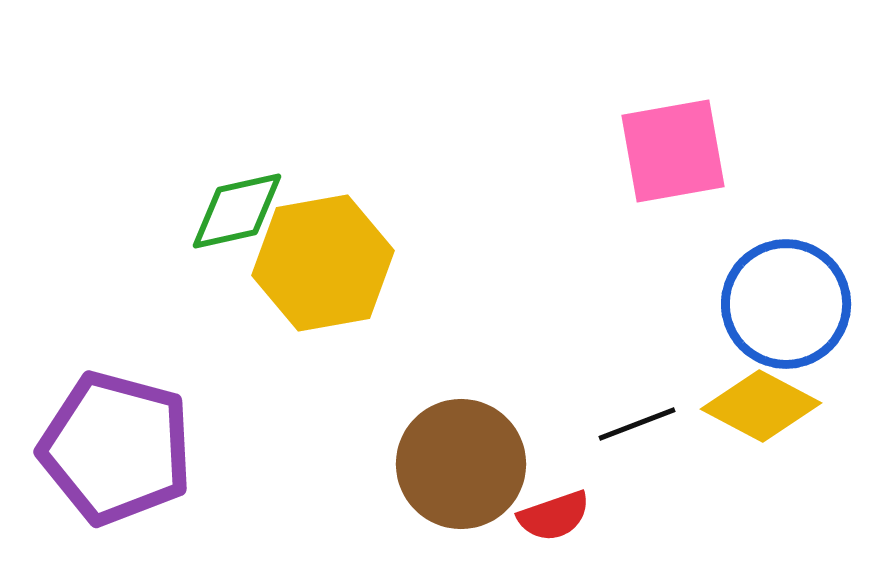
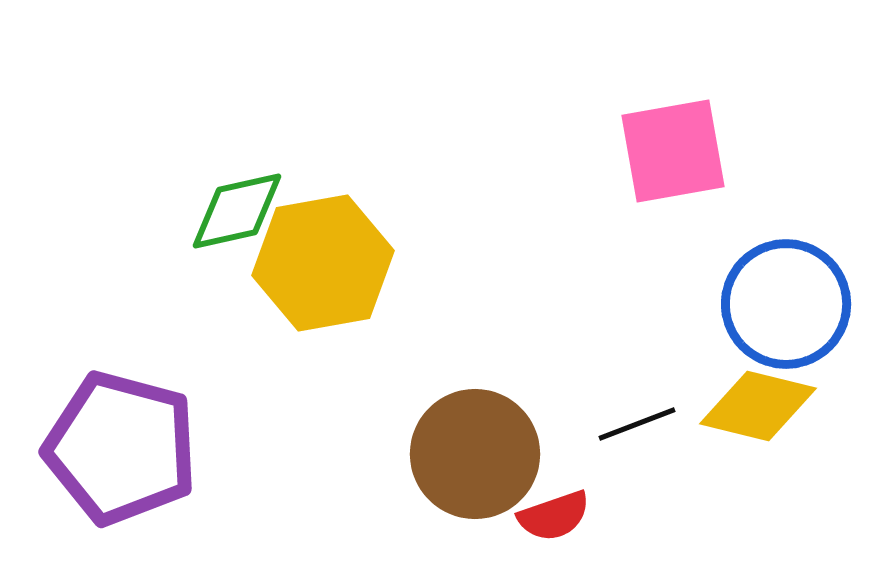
yellow diamond: moved 3 px left; rotated 14 degrees counterclockwise
purple pentagon: moved 5 px right
brown circle: moved 14 px right, 10 px up
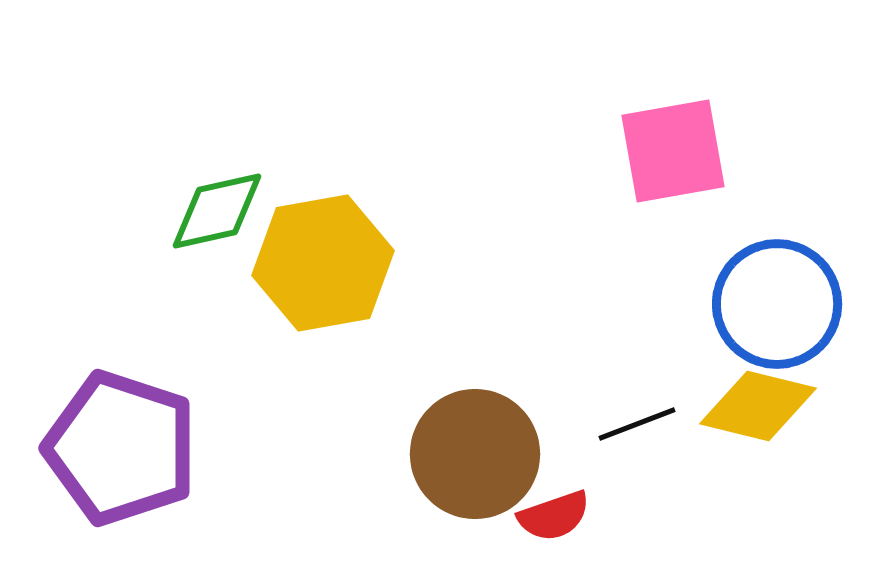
green diamond: moved 20 px left
blue circle: moved 9 px left
purple pentagon: rotated 3 degrees clockwise
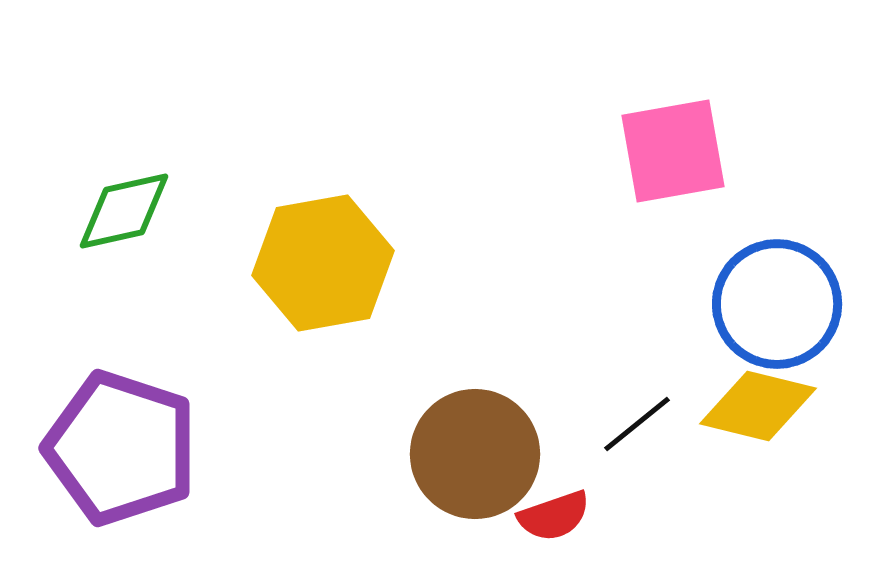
green diamond: moved 93 px left
black line: rotated 18 degrees counterclockwise
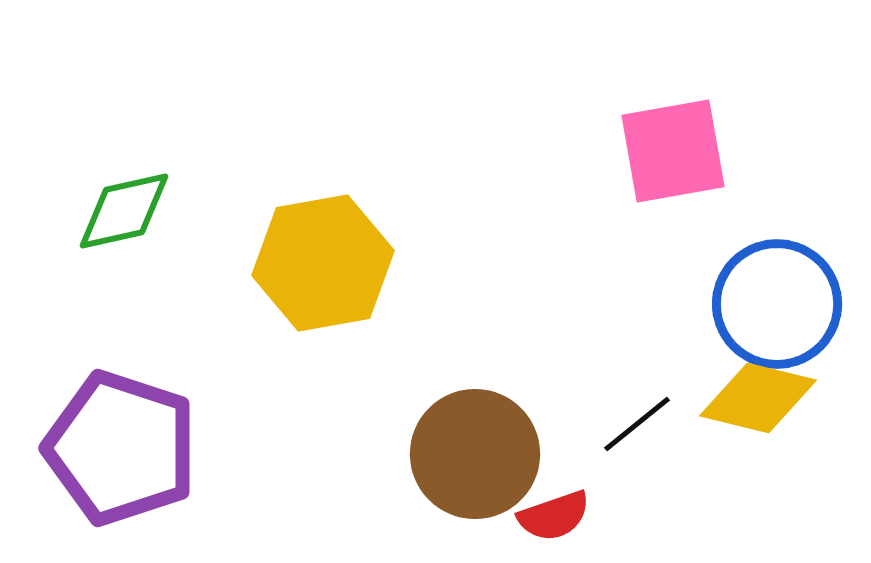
yellow diamond: moved 8 px up
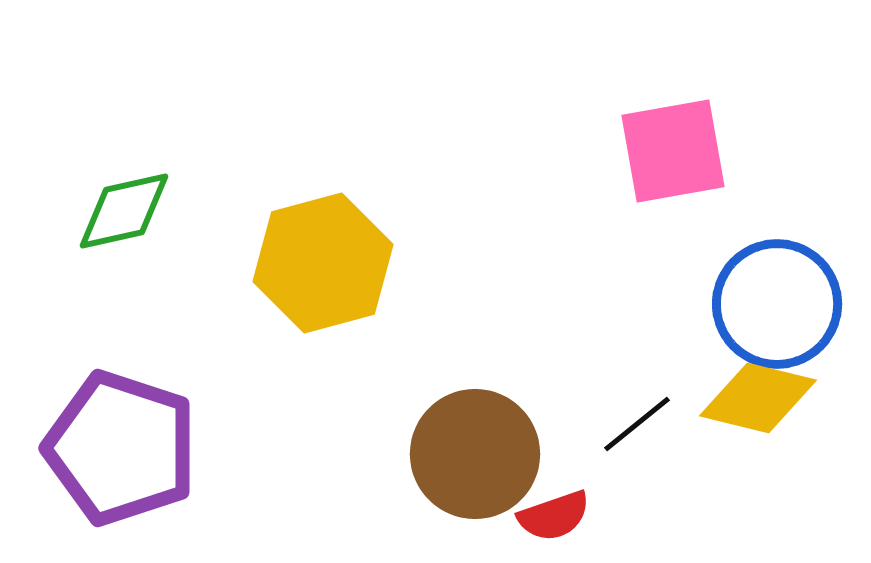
yellow hexagon: rotated 5 degrees counterclockwise
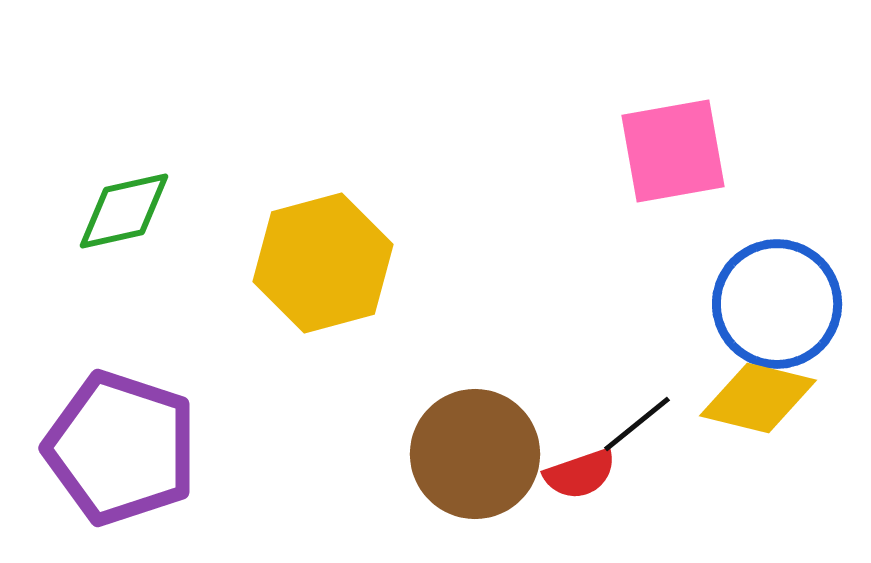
red semicircle: moved 26 px right, 42 px up
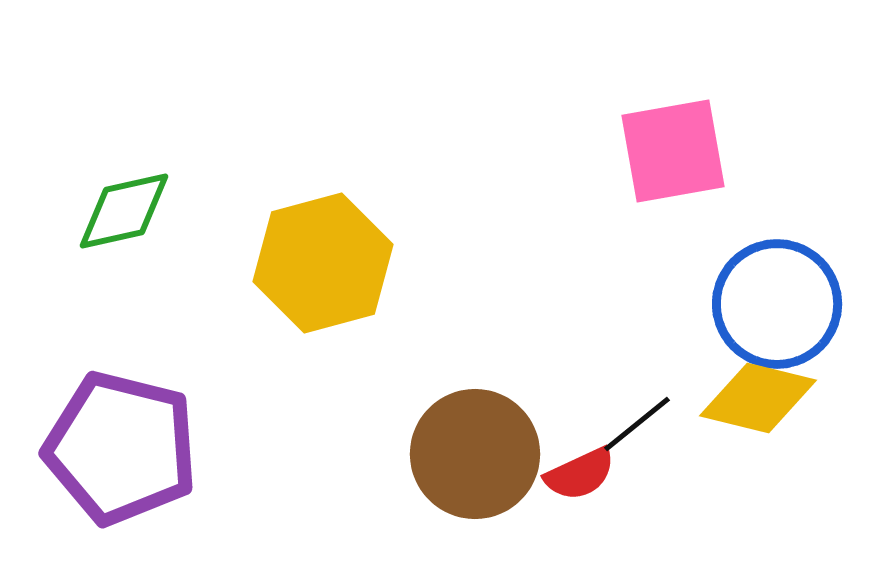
purple pentagon: rotated 4 degrees counterclockwise
red semicircle: rotated 6 degrees counterclockwise
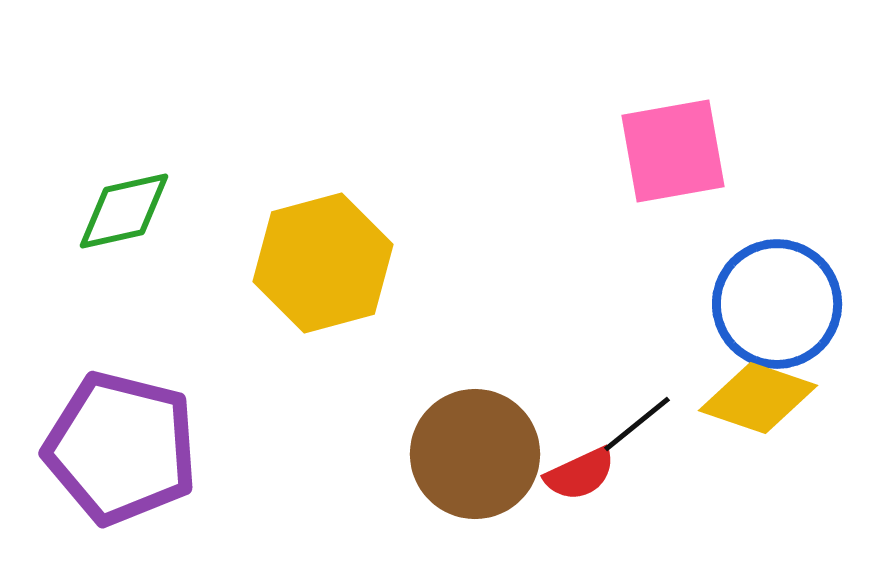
yellow diamond: rotated 5 degrees clockwise
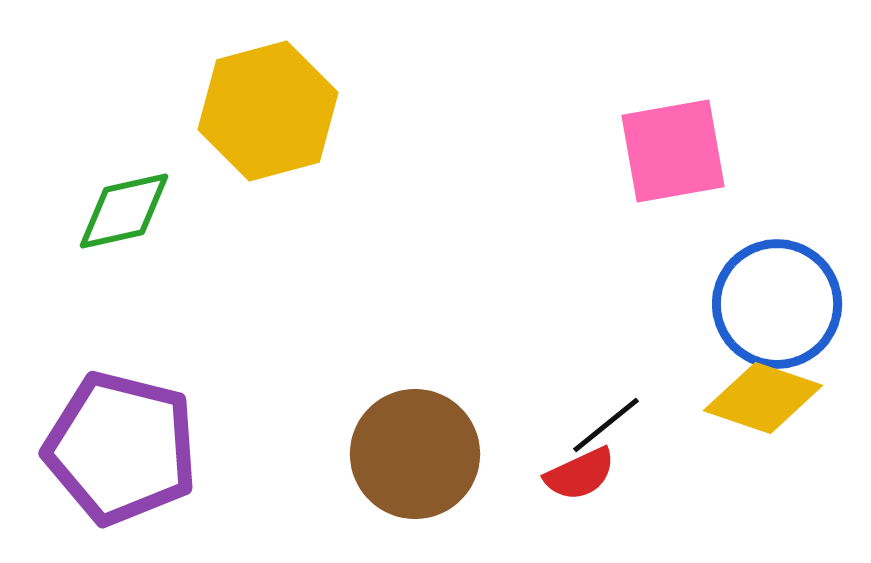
yellow hexagon: moved 55 px left, 152 px up
yellow diamond: moved 5 px right
black line: moved 31 px left, 1 px down
brown circle: moved 60 px left
